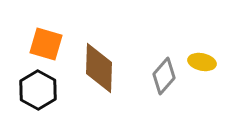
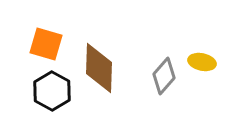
black hexagon: moved 14 px right, 1 px down
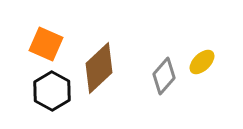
orange square: rotated 8 degrees clockwise
yellow ellipse: rotated 56 degrees counterclockwise
brown diamond: rotated 45 degrees clockwise
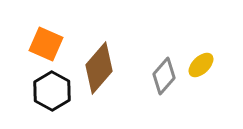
yellow ellipse: moved 1 px left, 3 px down
brown diamond: rotated 6 degrees counterclockwise
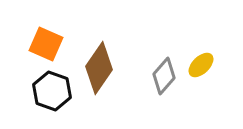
brown diamond: rotated 6 degrees counterclockwise
black hexagon: rotated 9 degrees counterclockwise
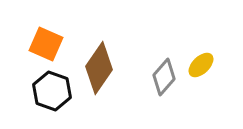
gray diamond: moved 1 px down
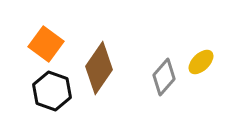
orange square: rotated 12 degrees clockwise
yellow ellipse: moved 3 px up
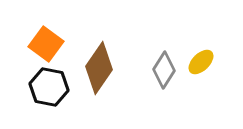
gray diamond: moved 7 px up; rotated 9 degrees counterclockwise
black hexagon: moved 3 px left, 4 px up; rotated 9 degrees counterclockwise
